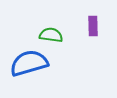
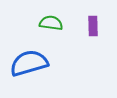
green semicircle: moved 12 px up
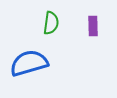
green semicircle: rotated 90 degrees clockwise
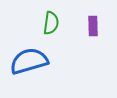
blue semicircle: moved 2 px up
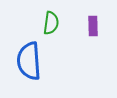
blue semicircle: rotated 78 degrees counterclockwise
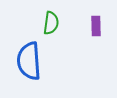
purple rectangle: moved 3 px right
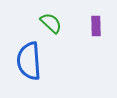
green semicircle: rotated 55 degrees counterclockwise
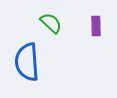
blue semicircle: moved 2 px left, 1 px down
